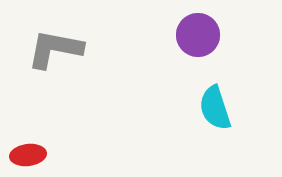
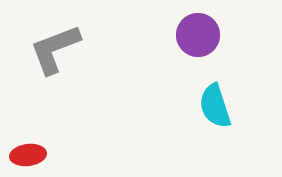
gray L-shape: rotated 32 degrees counterclockwise
cyan semicircle: moved 2 px up
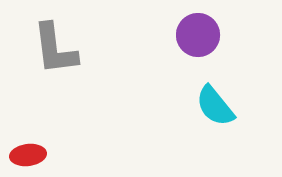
gray L-shape: rotated 76 degrees counterclockwise
cyan semicircle: rotated 21 degrees counterclockwise
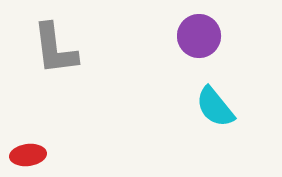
purple circle: moved 1 px right, 1 px down
cyan semicircle: moved 1 px down
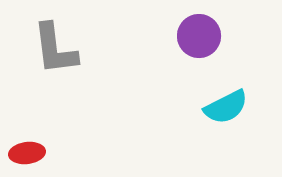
cyan semicircle: moved 11 px right; rotated 78 degrees counterclockwise
red ellipse: moved 1 px left, 2 px up
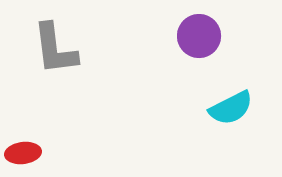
cyan semicircle: moved 5 px right, 1 px down
red ellipse: moved 4 px left
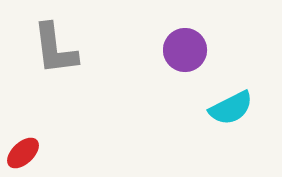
purple circle: moved 14 px left, 14 px down
red ellipse: rotated 36 degrees counterclockwise
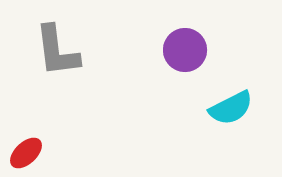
gray L-shape: moved 2 px right, 2 px down
red ellipse: moved 3 px right
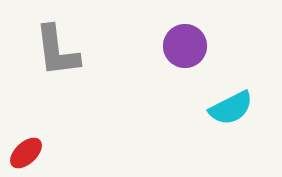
purple circle: moved 4 px up
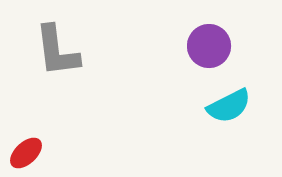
purple circle: moved 24 px right
cyan semicircle: moved 2 px left, 2 px up
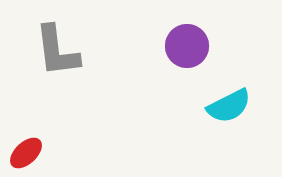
purple circle: moved 22 px left
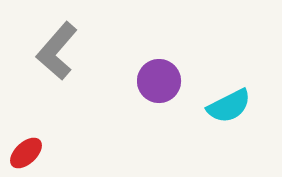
purple circle: moved 28 px left, 35 px down
gray L-shape: rotated 48 degrees clockwise
